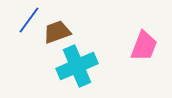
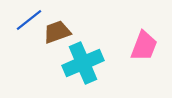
blue line: rotated 16 degrees clockwise
cyan cross: moved 6 px right, 3 px up
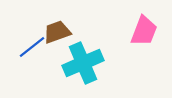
blue line: moved 3 px right, 27 px down
pink trapezoid: moved 15 px up
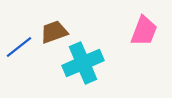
brown trapezoid: moved 3 px left
blue line: moved 13 px left
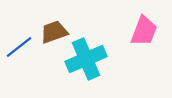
cyan cross: moved 3 px right, 4 px up
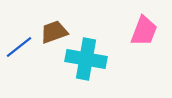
cyan cross: rotated 33 degrees clockwise
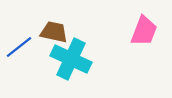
brown trapezoid: rotated 32 degrees clockwise
cyan cross: moved 15 px left; rotated 15 degrees clockwise
